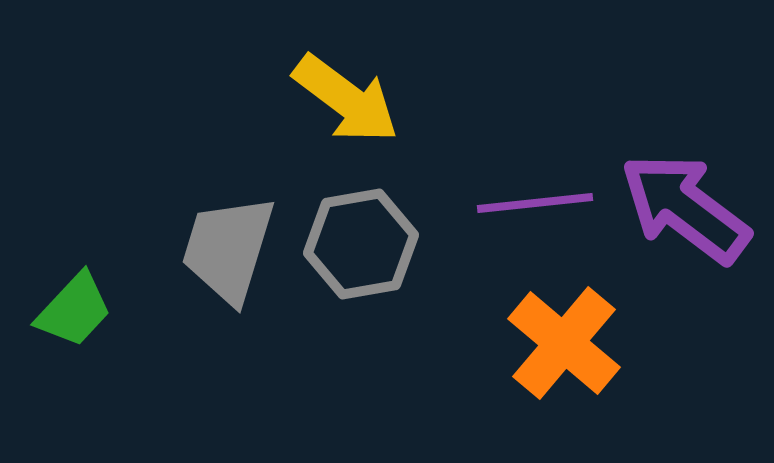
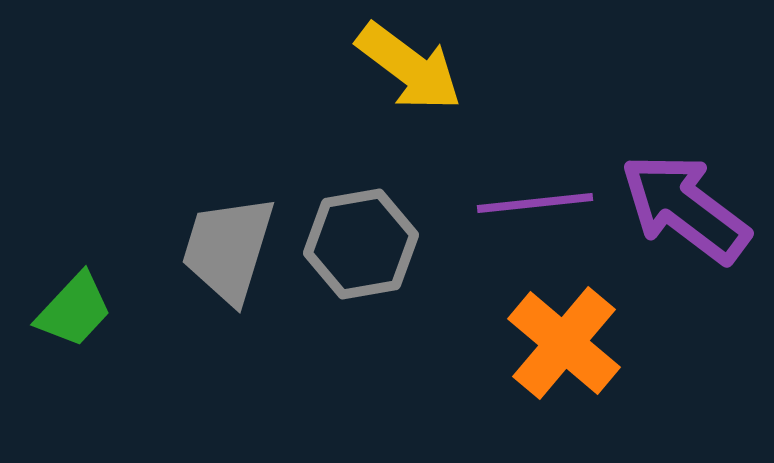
yellow arrow: moved 63 px right, 32 px up
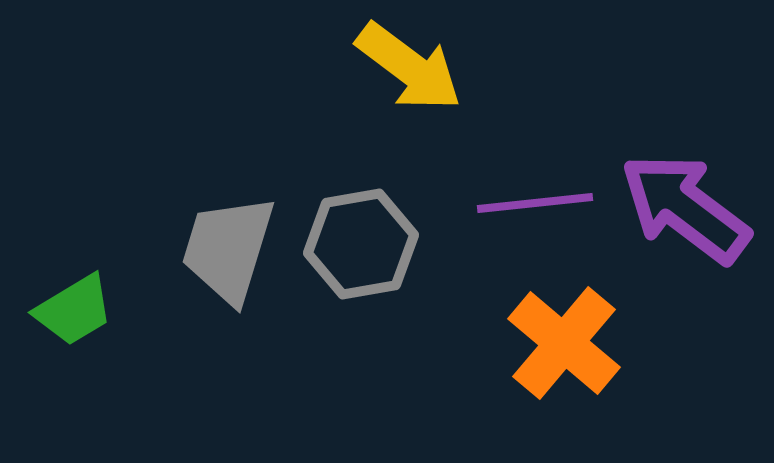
green trapezoid: rotated 16 degrees clockwise
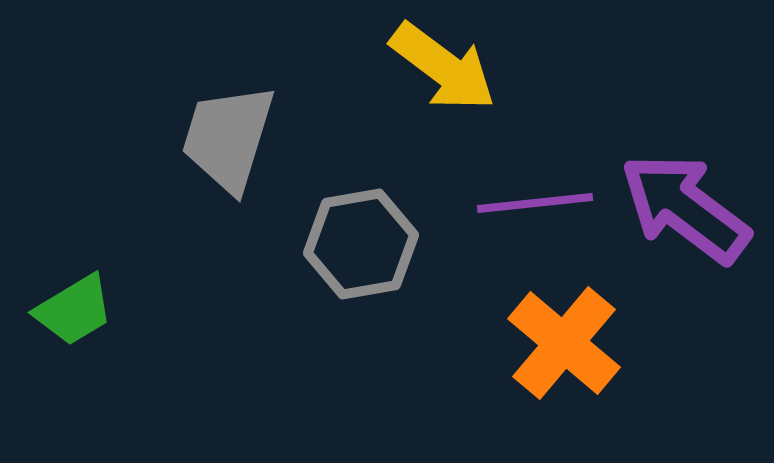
yellow arrow: moved 34 px right
gray trapezoid: moved 111 px up
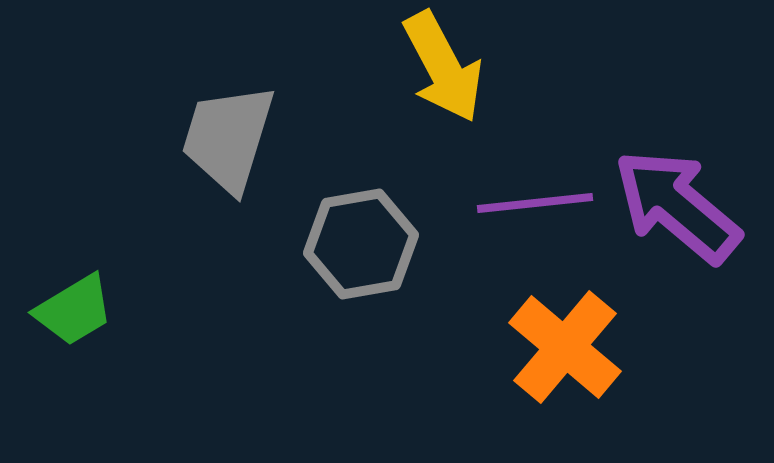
yellow arrow: rotated 25 degrees clockwise
purple arrow: moved 8 px left, 2 px up; rotated 3 degrees clockwise
orange cross: moved 1 px right, 4 px down
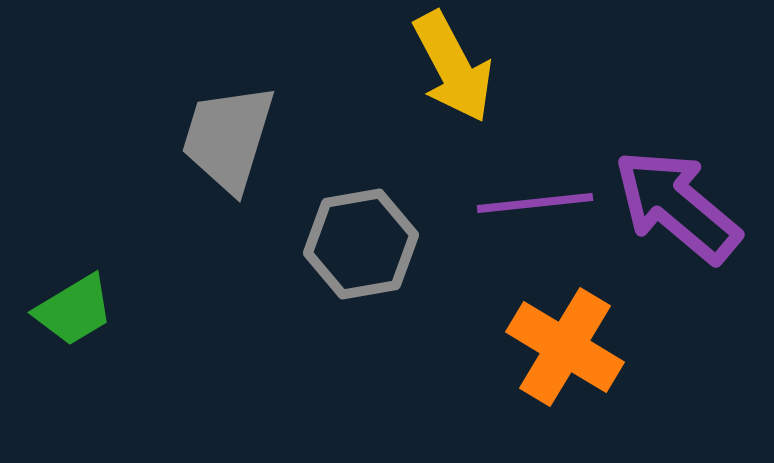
yellow arrow: moved 10 px right
orange cross: rotated 9 degrees counterclockwise
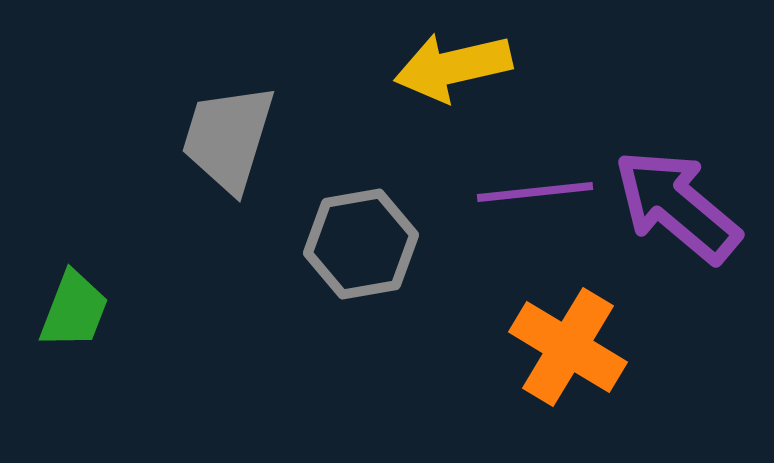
yellow arrow: rotated 105 degrees clockwise
purple line: moved 11 px up
green trapezoid: rotated 38 degrees counterclockwise
orange cross: moved 3 px right
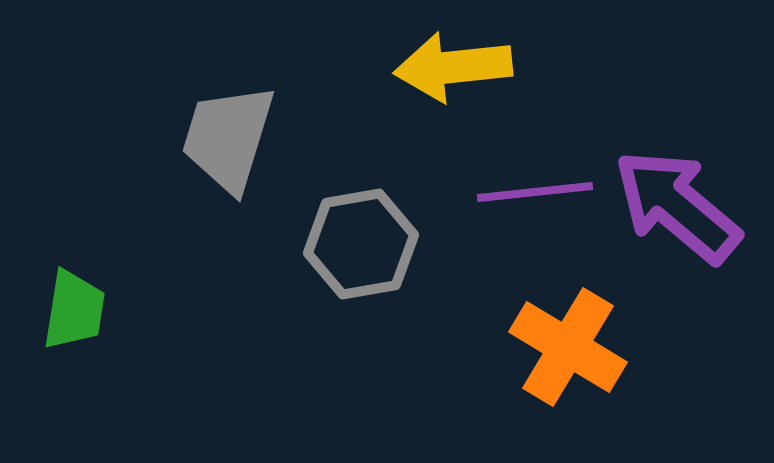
yellow arrow: rotated 7 degrees clockwise
green trapezoid: rotated 12 degrees counterclockwise
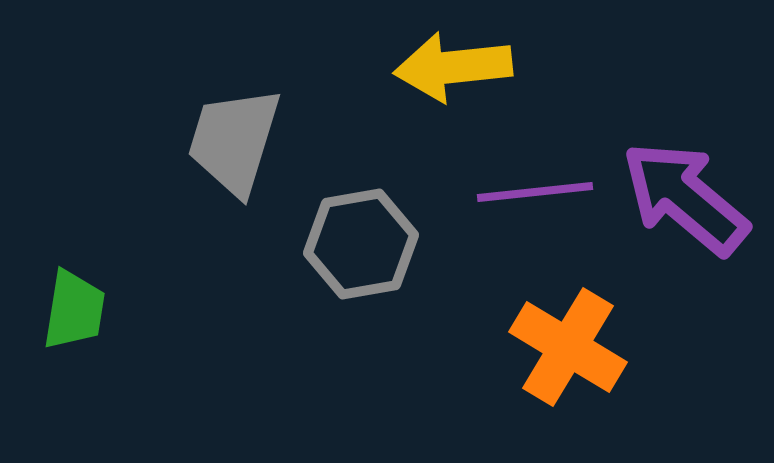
gray trapezoid: moved 6 px right, 3 px down
purple arrow: moved 8 px right, 8 px up
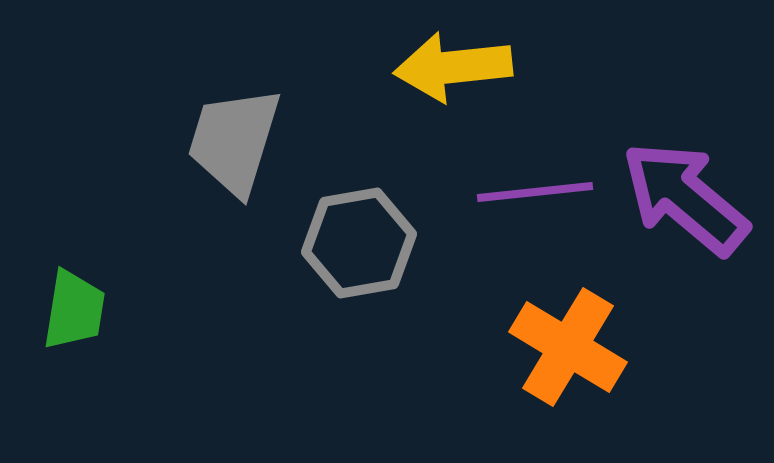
gray hexagon: moved 2 px left, 1 px up
